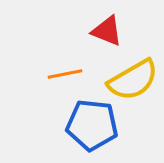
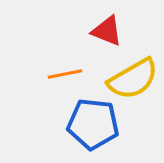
yellow semicircle: moved 1 px up
blue pentagon: moved 1 px right, 1 px up
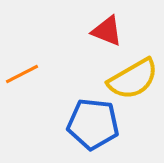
orange line: moved 43 px left; rotated 16 degrees counterclockwise
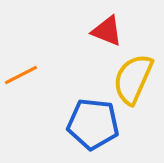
orange line: moved 1 px left, 1 px down
yellow semicircle: rotated 144 degrees clockwise
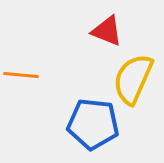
orange line: rotated 32 degrees clockwise
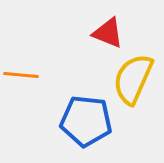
red triangle: moved 1 px right, 2 px down
blue pentagon: moved 7 px left, 3 px up
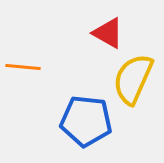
red triangle: rotated 8 degrees clockwise
orange line: moved 2 px right, 8 px up
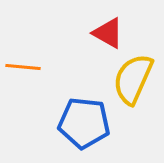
blue pentagon: moved 2 px left, 2 px down
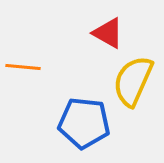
yellow semicircle: moved 2 px down
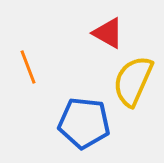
orange line: moved 5 px right; rotated 64 degrees clockwise
